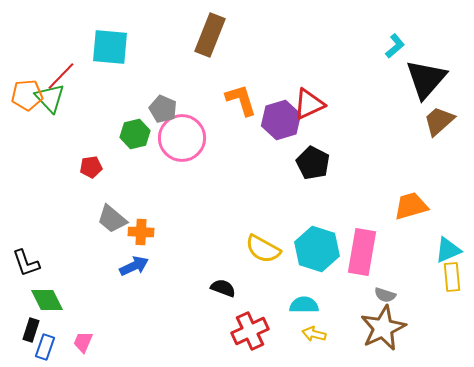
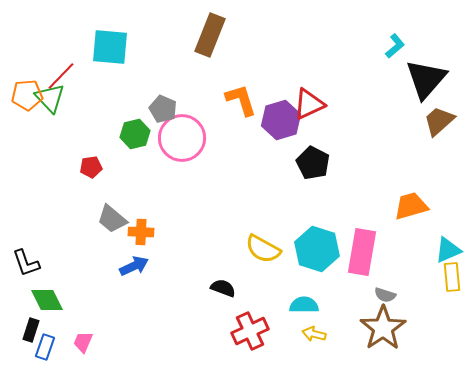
brown star: rotated 9 degrees counterclockwise
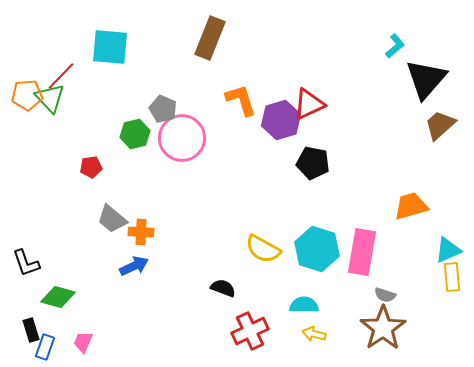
brown rectangle: moved 3 px down
brown trapezoid: moved 1 px right, 4 px down
black pentagon: rotated 16 degrees counterclockwise
green diamond: moved 11 px right, 3 px up; rotated 48 degrees counterclockwise
black rectangle: rotated 35 degrees counterclockwise
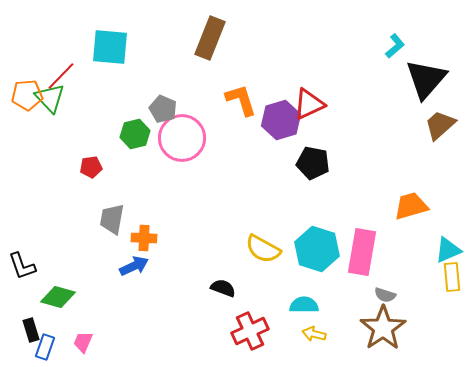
gray trapezoid: rotated 60 degrees clockwise
orange cross: moved 3 px right, 6 px down
black L-shape: moved 4 px left, 3 px down
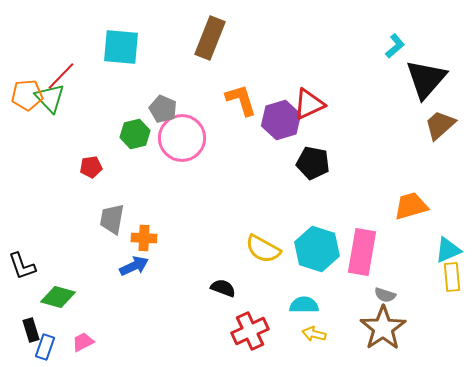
cyan square: moved 11 px right
pink trapezoid: rotated 40 degrees clockwise
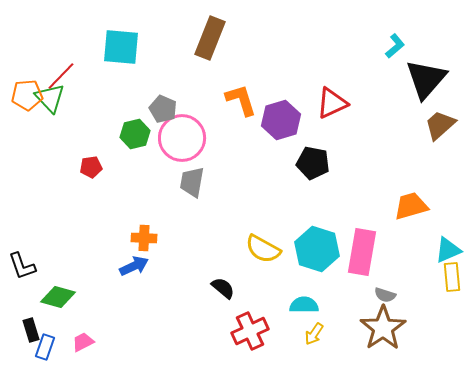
red triangle: moved 23 px right, 1 px up
gray trapezoid: moved 80 px right, 37 px up
black semicircle: rotated 20 degrees clockwise
yellow arrow: rotated 70 degrees counterclockwise
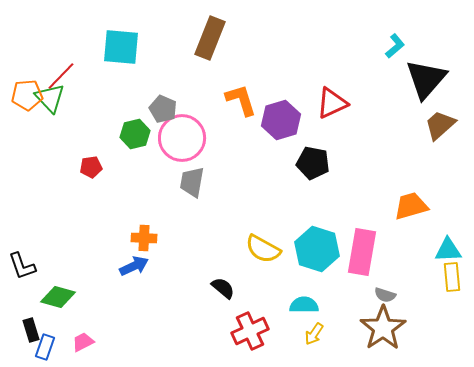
cyan triangle: rotated 20 degrees clockwise
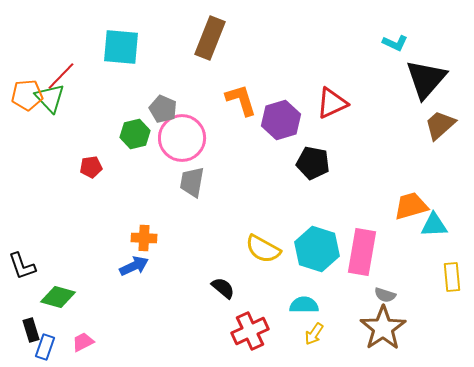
cyan L-shape: moved 3 px up; rotated 65 degrees clockwise
cyan triangle: moved 14 px left, 25 px up
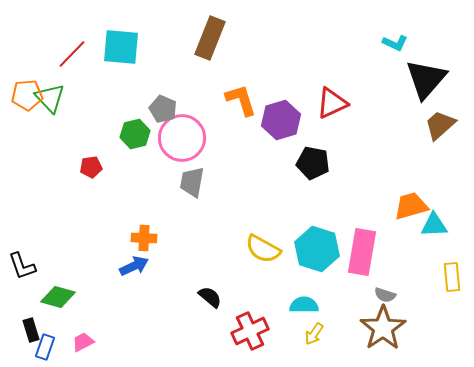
red line: moved 11 px right, 22 px up
black semicircle: moved 13 px left, 9 px down
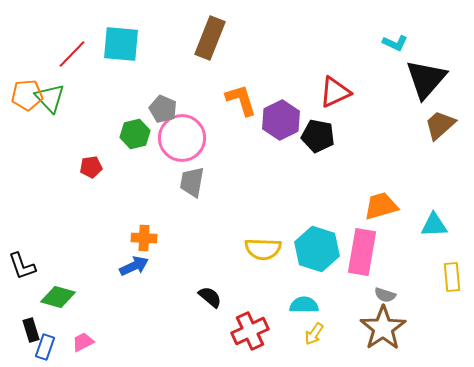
cyan square: moved 3 px up
red triangle: moved 3 px right, 11 px up
purple hexagon: rotated 9 degrees counterclockwise
black pentagon: moved 5 px right, 27 px up
orange trapezoid: moved 30 px left
yellow semicircle: rotated 27 degrees counterclockwise
